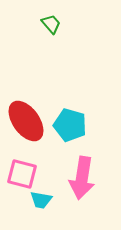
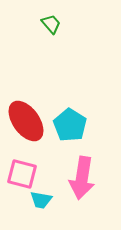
cyan pentagon: rotated 16 degrees clockwise
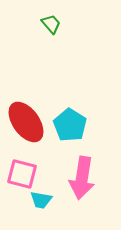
red ellipse: moved 1 px down
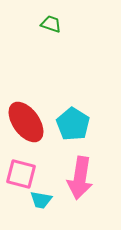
green trapezoid: rotated 30 degrees counterclockwise
cyan pentagon: moved 3 px right, 1 px up
pink square: moved 1 px left
pink arrow: moved 2 px left
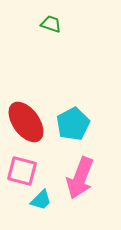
cyan pentagon: rotated 12 degrees clockwise
pink square: moved 1 px right, 3 px up
pink arrow: rotated 12 degrees clockwise
cyan trapezoid: rotated 55 degrees counterclockwise
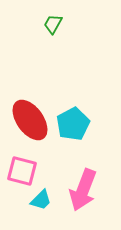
green trapezoid: moved 2 px right; rotated 80 degrees counterclockwise
red ellipse: moved 4 px right, 2 px up
pink arrow: moved 3 px right, 12 px down
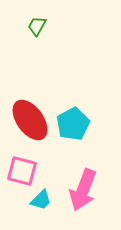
green trapezoid: moved 16 px left, 2 px down
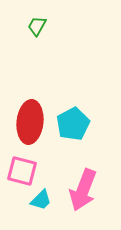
red ellipse: moved 2 px down; rotated 42 degrees clockwise
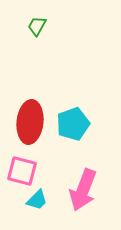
cyan pentagon: rotated 8 degrees clockwise
cyan trapezoid: moved 4 px left
